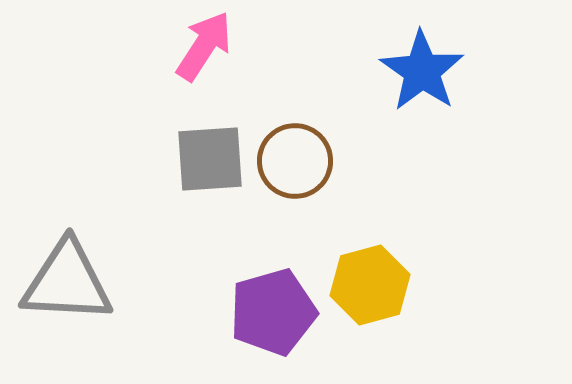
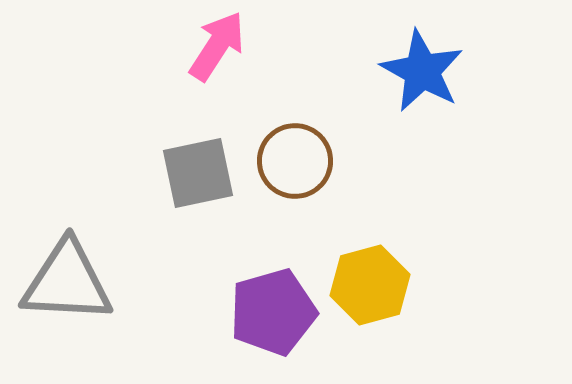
pink arrow: moved 13 px right
blue star: rotated 6 degrees counterclockwise
gray square: moved 12 px left, 14 px down; rotated 8 degrees counterclockwise
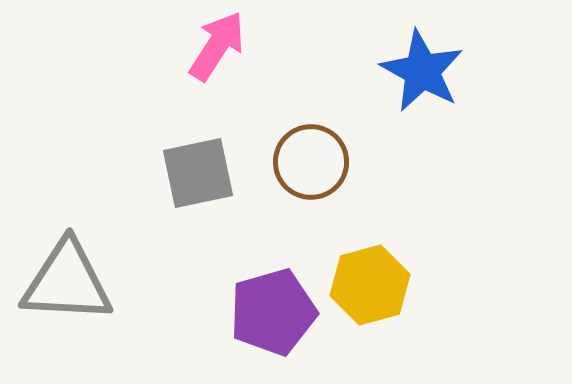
brown circle: moved 16 px right, 1 px down
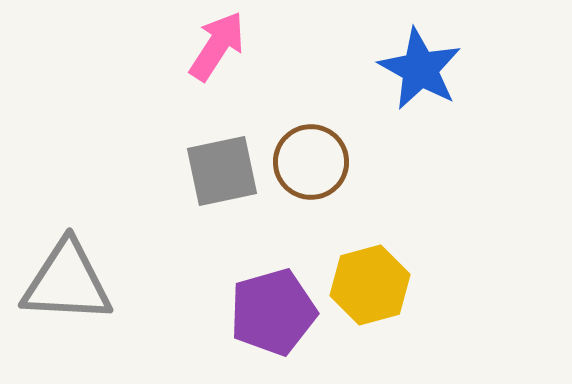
blue star: moved 2 px left, 2 px up
gray square: moved 24 px right, 2 px up
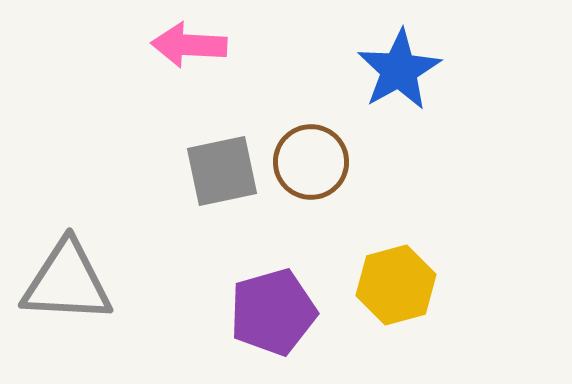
pink arrow: moved 28 px left, 1 px up; rotated 120 degrees counterclockwise
blue star: moved 21 px left, 1 px down; rotated 14 degrees clockwise
yellow hexagon: moved 26 px right
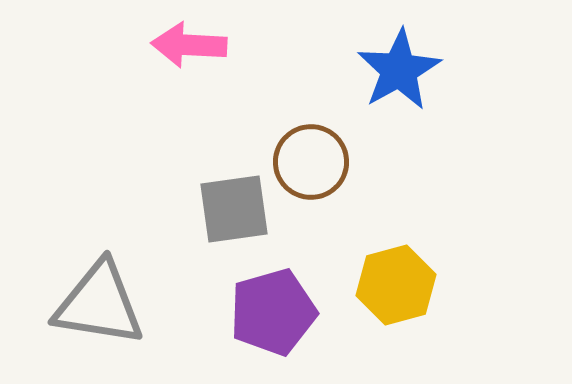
gray square: moved 12 px right, 38 px down; rotated 4 degrees clockwise
gray triangle: moved 32 px right, 22 px down; rotated 6 degrees clockwise
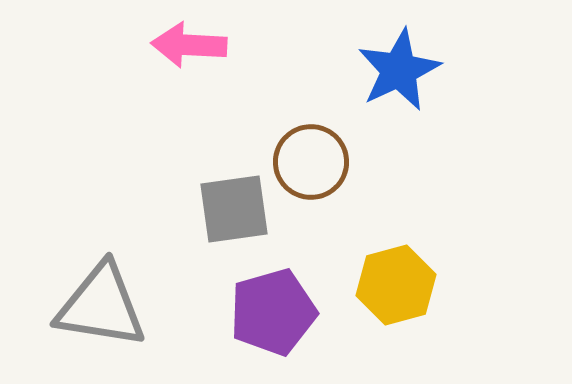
blue star: rotated 4 degrees clockwise
gray triangle: moved 2 px right, 2 px down
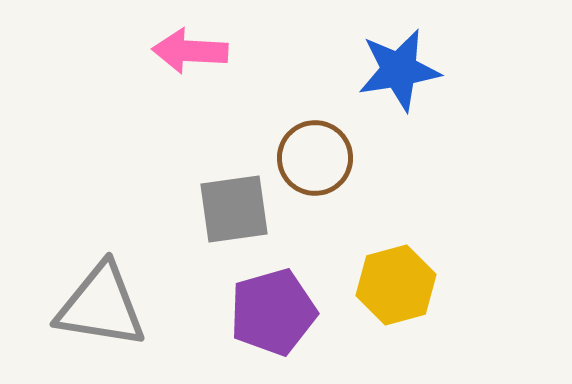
pink arrow: moved 1 px right, 6 px down
blue star: rotated 16 degrees clockwise
brown circle: moved 4 px right, 4 px up
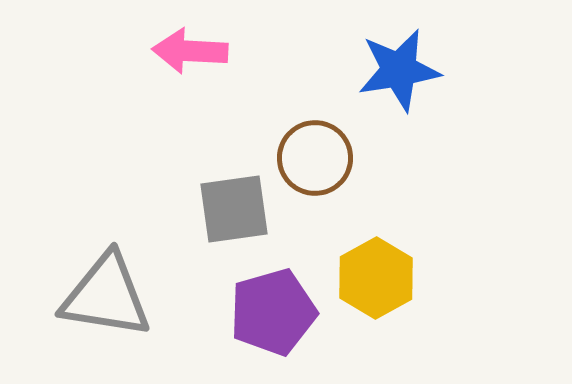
yellow hexagon: moved 20 px left, 7 px up; rotated 14 degrees counterclockwise
gray triangle: moved 5 px right, 10 px up
